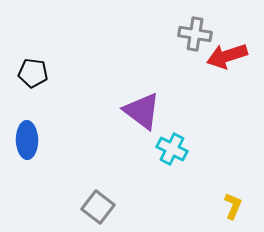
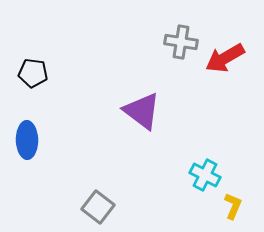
gray cross: moved 14 px left, 8 px down
red arrow: moved 2 px left, 2 px down; rotated 12 degrees counterclockwise
cyan cross: moved 33 px right, 26 px down
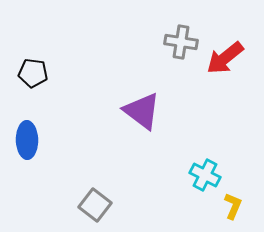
red arrow: rotated 9 degrees counterclockwise
gray square: moved 3 px left, 2 px up
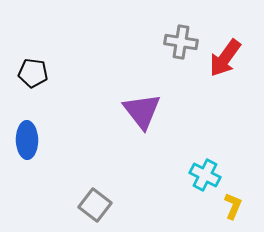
red arrow: rotated 15 degrees counterclockwise
purple triangle: rotated 15 degrees clockwise
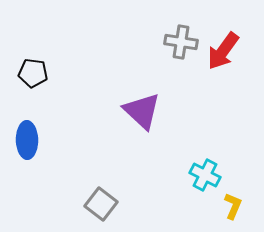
red arrow: moved 2 px left, 7 px up
purple triangle: rotated 9 degrees counterclockwise
gray square: moved 6 px right, 1 px up
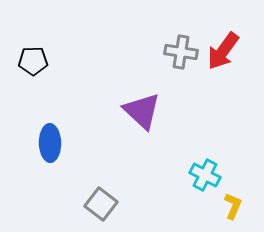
gray cross: moved 10 px down
black pentagon: moved 12 px up; rotated 8 degrees counterclockwise
blue ellipse: moved 23 px right, 3 px down
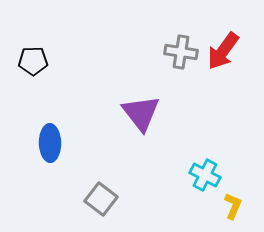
purple triangle: moved 1 px left, 2 px down; rotated 9 degrees clockwise
gray square: moved 5 px up
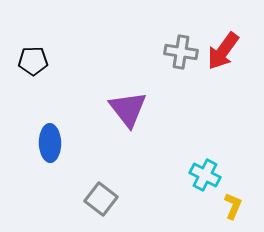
purple triangle: moved 13 px left, 4 px up
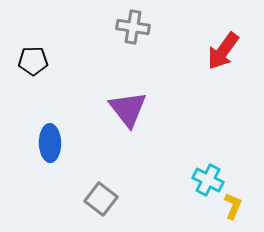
gray cross: moved 48 px left, 25 px up
cyan cross: moved 3 px right, 5 px down
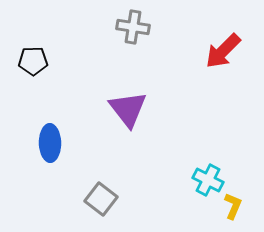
red arrow: rotated 9 degrees clockwise
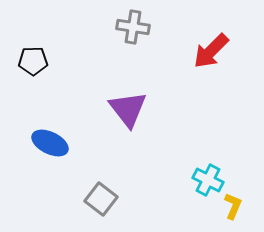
red arrow: moved 12 px left
blue ellipse: rotated 63 degrees counterclockwise
